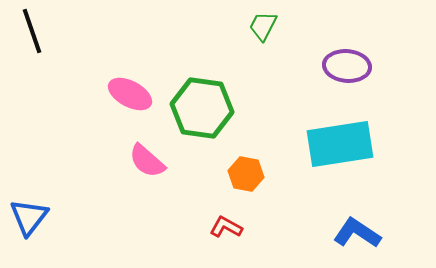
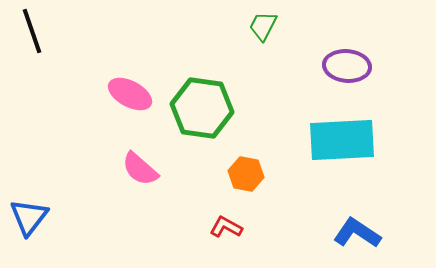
cyan rectangle: moved 2 px right, 4 px up; rotated 6 degrees clockwise
pink semicircle: moved 7 px left, 8 px down
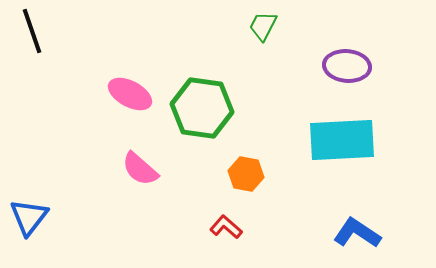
red L-shape: rotated 12 degrees clockwise
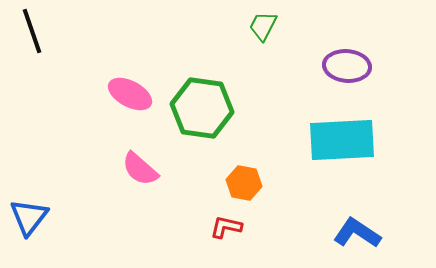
orange hexagon: moved 2 px left, 9 px down
red L-shape: rotated 28 degrees counterclockwise
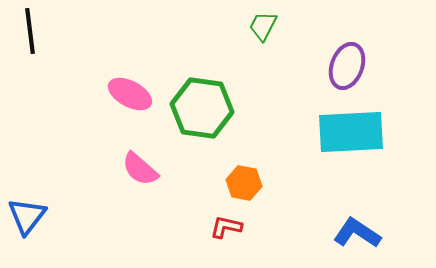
black line: moved 2 px left; rotated 12 degrees clockwise
purple ellipse: rotated 75 degrees counterclockwise
cyan rectangle: moved 9 px right, 8 px up
blue triangle: moved 2 px left, 1 px up
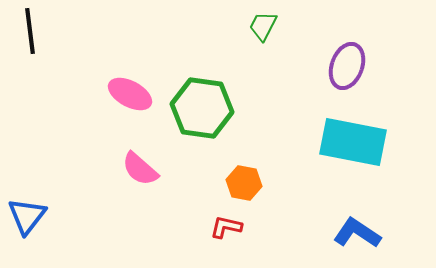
cyan rectangle: moved 2 px right, 10 px down; rotated 14 degrees clockwise
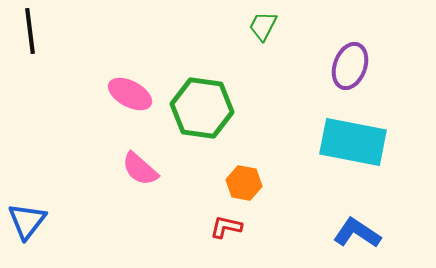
purple ellipse: moved 3 px right
blue triangle: moved 5 px down
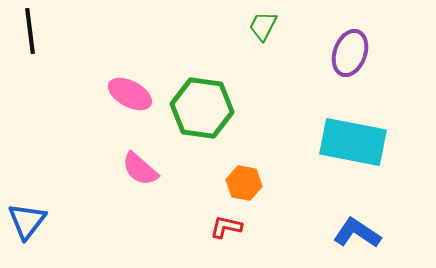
purple ellipse: moved 13 px up
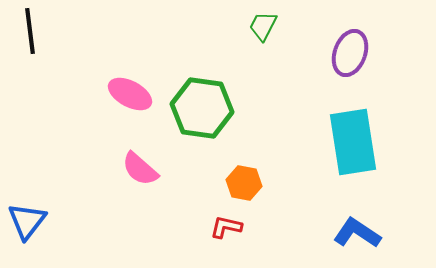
cyan rectangle: rotated 70 degrees clockwise
